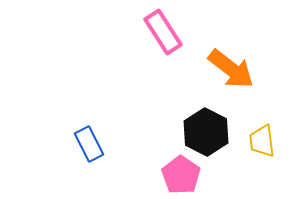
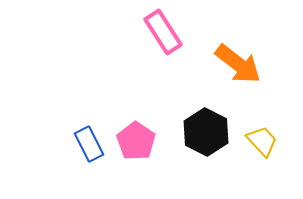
orange arrow: moved 7 px right, 5 px up
yellow trapezoid: rotated 144 degrees clockwise
pink pentagon: moved 45 px left, 34 px up
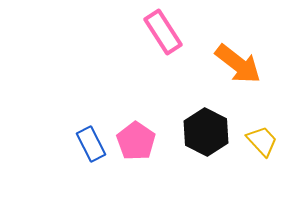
blue rectangle: moved 2 px right
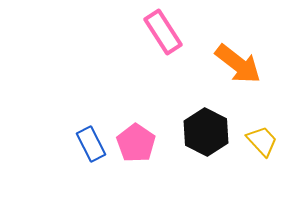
pink pentagon: moved 2 px down
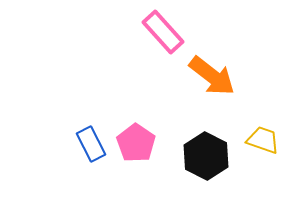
pink rectangle: rotated 9 degrees counterclockwise
orange arrow: moved 26 px left, 12 px down
black hexagon: moved 24 px down
yellow trapezoid: moved 1 px right, 1 px up; rotated 28 degrees counterclockwise
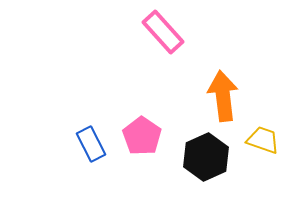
orange arrow: moved 11 px right, 20 px down; rotated 135 degrees counterclockwise
pink pentagon: moved 6 px right, 7 px up
black hexagon: moved 1 px down; rotated 9 degrees clockwise
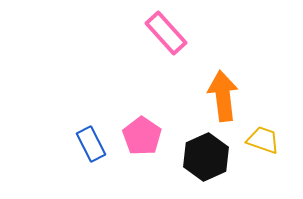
pink rectangle: moved 3 px right, 1 px down
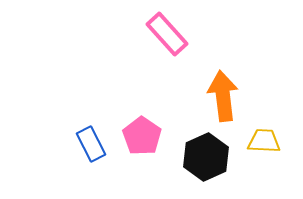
pink rectangle: moved 1 px right, 1 px down
yellow trapezoid: moved 1 px right, 1 px down; rotated 16 degrees counterclockwise
